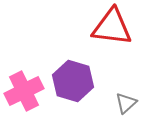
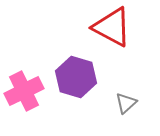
red triangle: rotated 21 degrees clockwise
purple hexagon: moved 3 px right, 4 px up
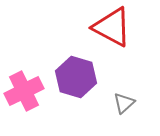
gray triangle: moved 2 px left
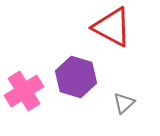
pink cross: rotated 6 degrees counterclockwise
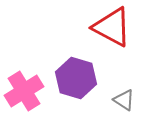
purple hexagon: moved 1 px down
gray triangle: moved 3 px up; rotated 45 degrees counterclockwise
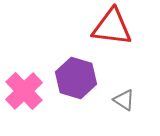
red triangle: rotated 21 degrees counterclockwise
pink cross: rotated 12 degrees counterclockwise
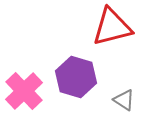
red triangle: rotated 21 degrees counterclockwise
purple hexagon: moved 1 px up
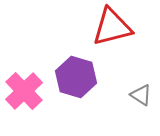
gray triangle: moved 17 px right, 5 px up
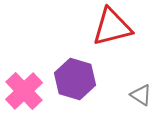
purple hexagon: moved 1 px left, 2 px down
